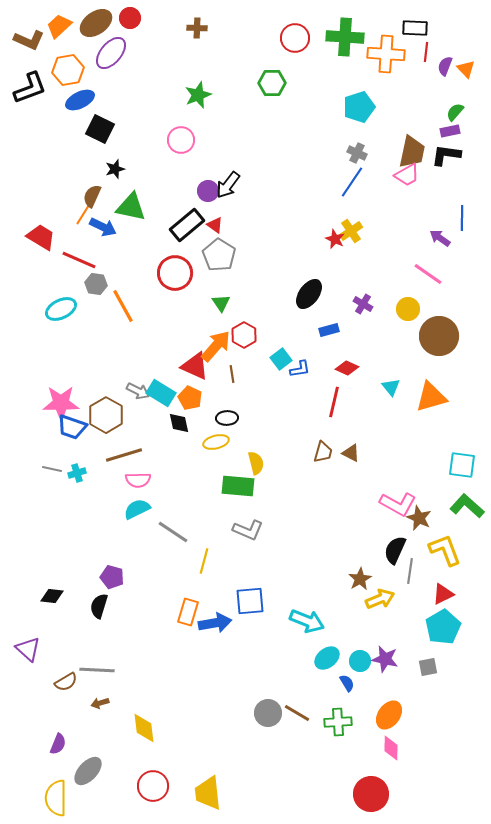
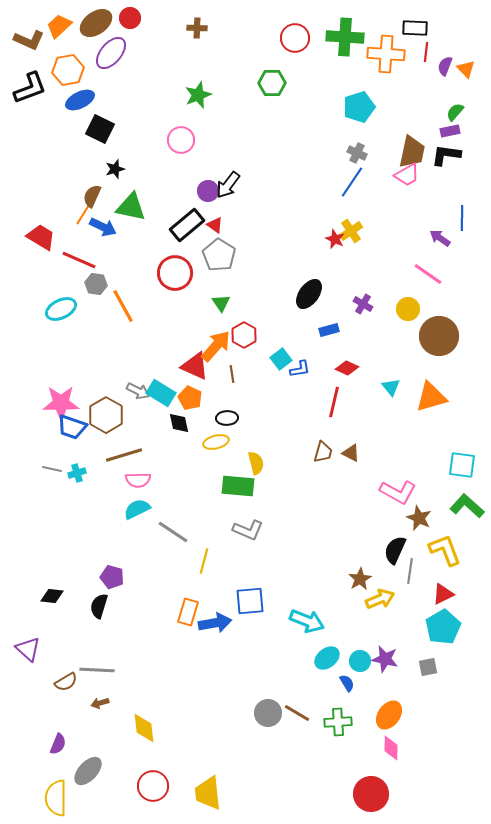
pink L-shape at (398, 504): moved 12 px up
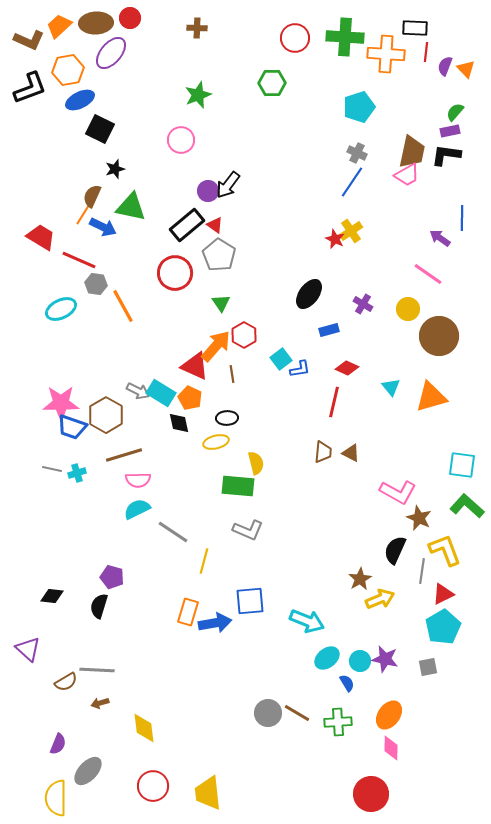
brown ellipse at (96, 23): rotated 32 degrees clockwise
brown trapezoid at (323, 452): rotated 10 degrees counterclockwise
gray line at (410, 571): moved 12 px right
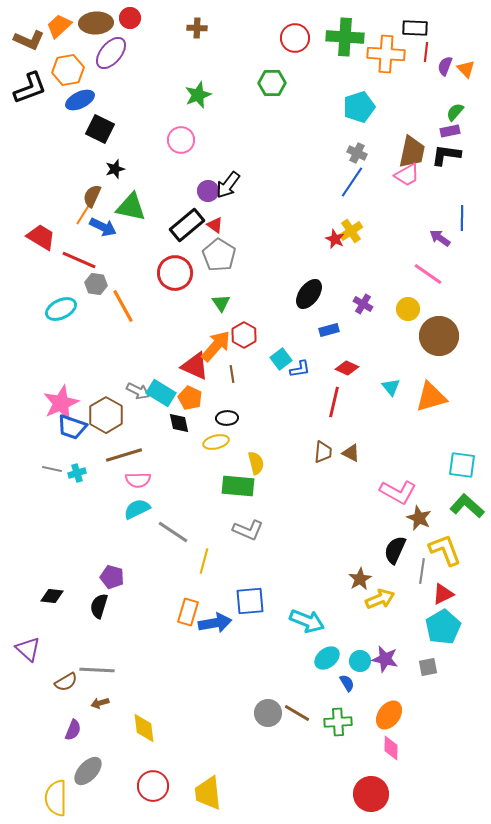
pink star at (61, 403): rotated 24 degrees counterclockwise
purple semicircle at (58, 744): moved 15 px right, 14 px up
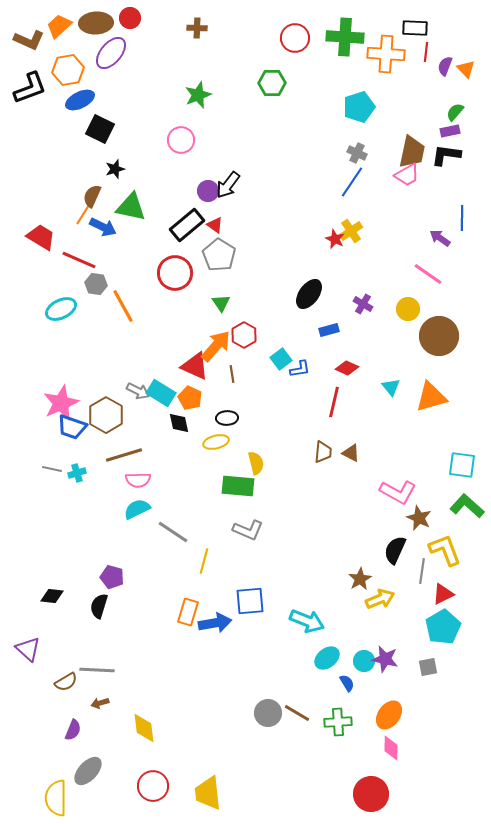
cyan circle at (360, 661): moved 4 px right
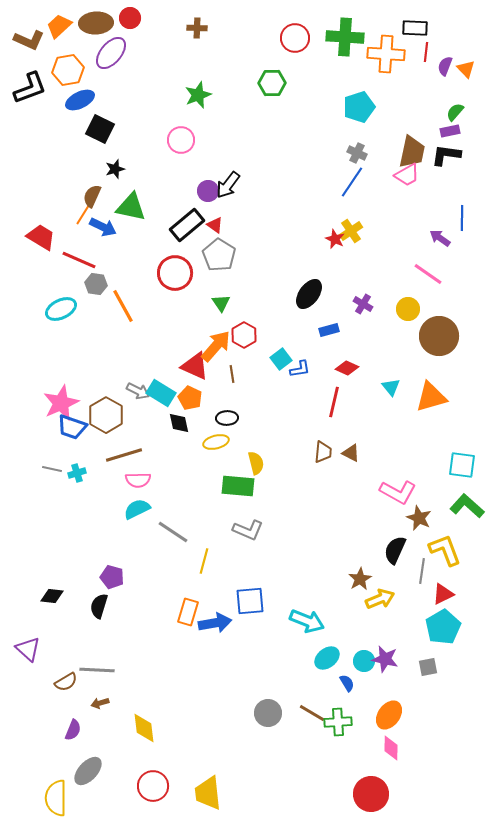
brown line at (297, 713): moved 15 px right
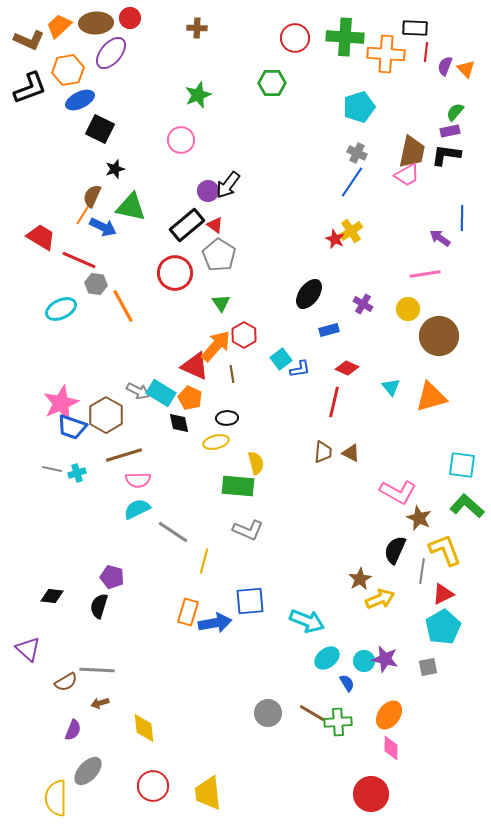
pink line at (428, 274): moved 3 px left; rotated 44 degrees counterclockwise
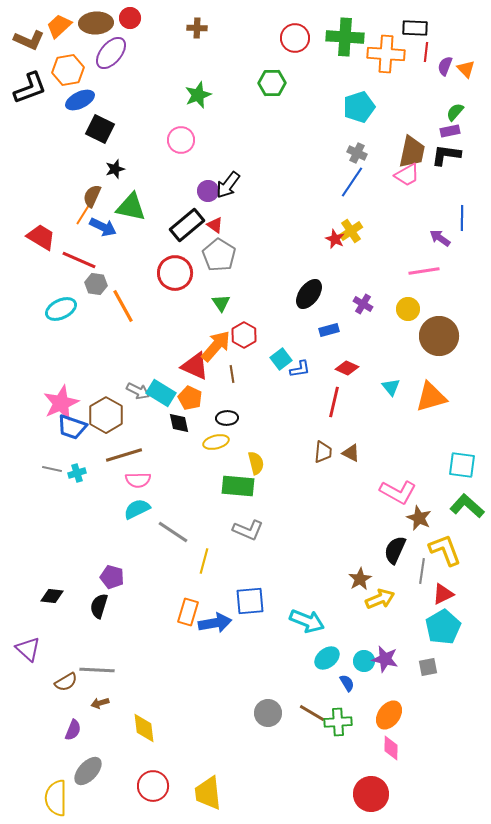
pink line at (425, 274): moved 1 px left, 3 px up
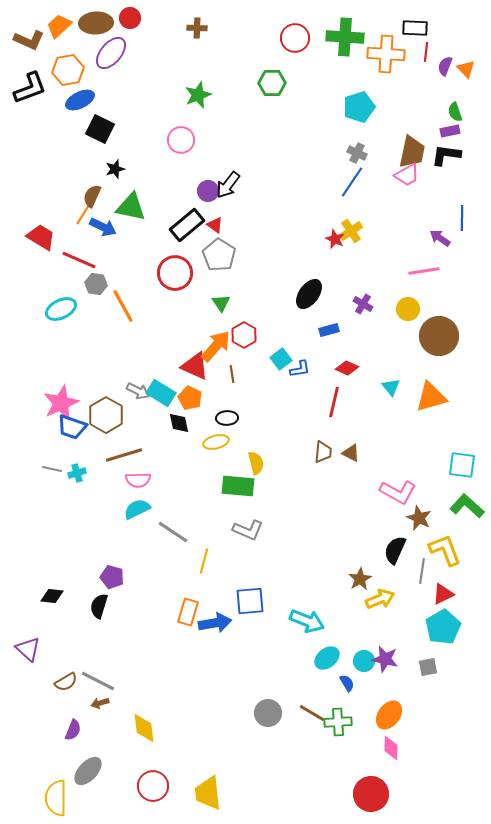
green semicircle at (455, 112): rotated 60 degrees counterclockwise
gray line at (97, 670): moved 1 px right, 11 px down; rotated 24 degrees clockwise
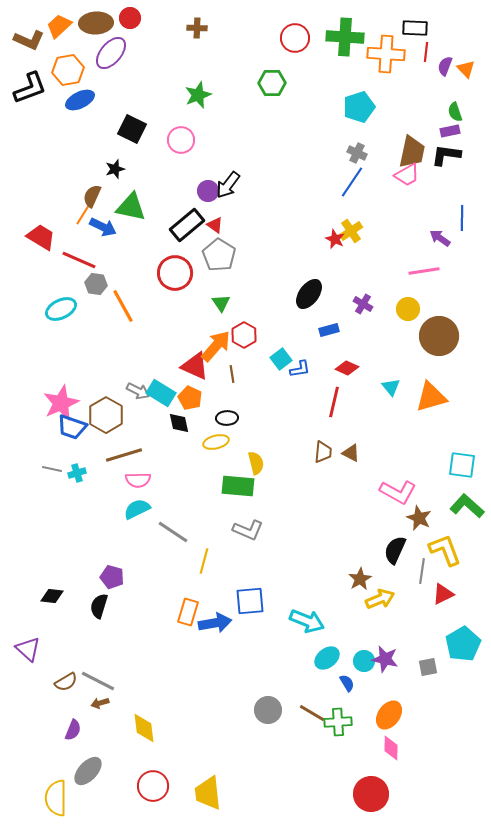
black square at (100, 129): moved 32 px right
cyan pentagon at (443, 627): moved 20 px right, 17 px down
gray circle at (268, 713): moved 3 px up
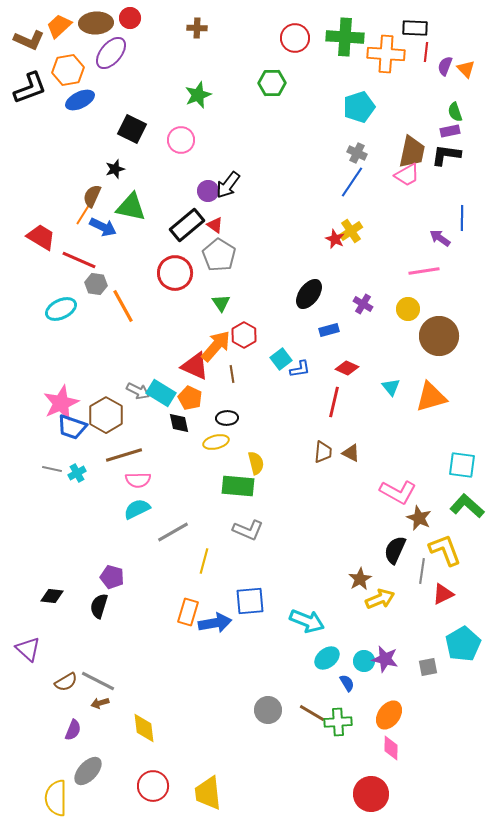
cyan cross at (77, 473): rotated 12 degrees counterclockwise
gray line at (173, 532): rotated 64 degrees counterclockwise
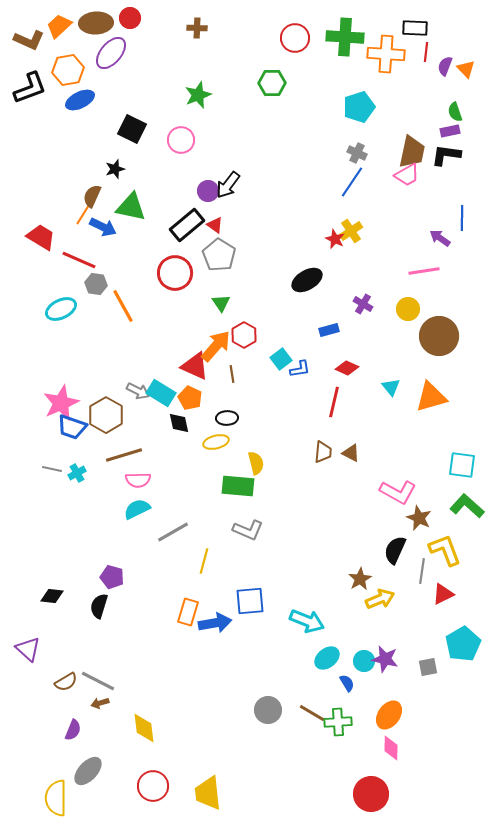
black ellipse at (309, 294): moved 2 px left, 14 px up; rotated 24 degrees clockwise
